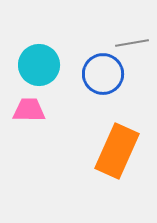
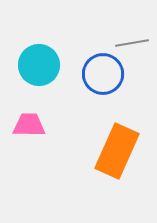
pink trapezoid: moved 15 px down
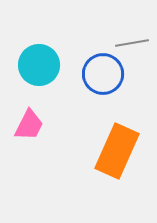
pink trapezoid: rotated 116 degrees clockwise
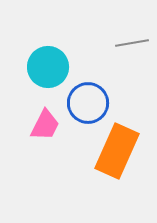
cyan circle: moved 9 px right, 2 px down
blue circle: moved 15 px left, 29 px down
pink trapezoid: moved 16 px right
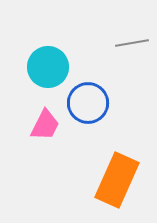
orange rectangle: moved 29 px down
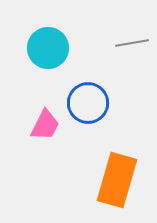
cyan circle: moved 19 px up
orange rectangle: rotated 8 degrees counterclockwise
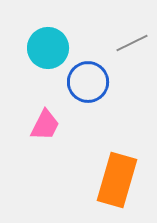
gray line: rotated 16 degrees counterclockwise
blue circle: moved 21 px up
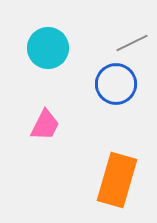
blue circle: moved 28 px right, 2 px down
